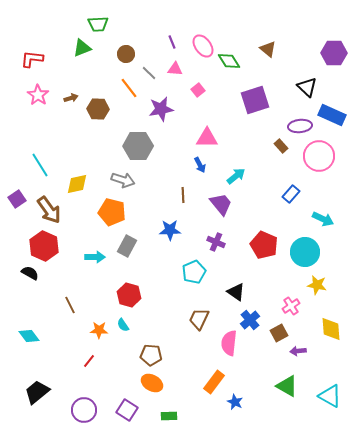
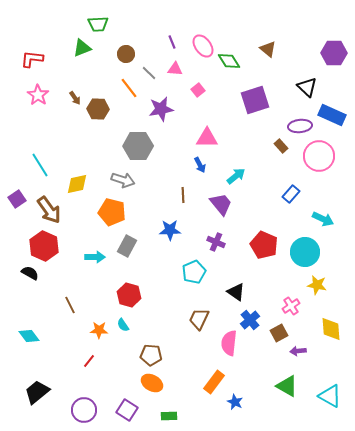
brown arrow at (71, 98): moved 4 px right; rotated 72 degrees clockwise
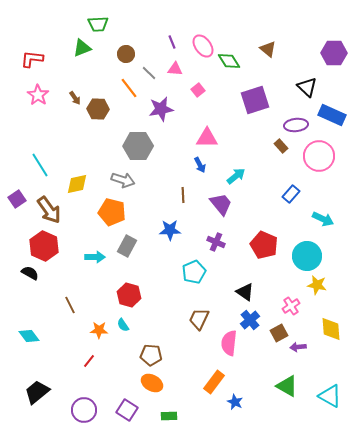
purple ellipse at (300, 126): moved 4 px left, 1 px up
cyan circle at (305, 252): moved 2 px right, 4 px down
black triangle at (236, 292): moved 9 px right
purple arrow at (298, 351): moved 4 px up
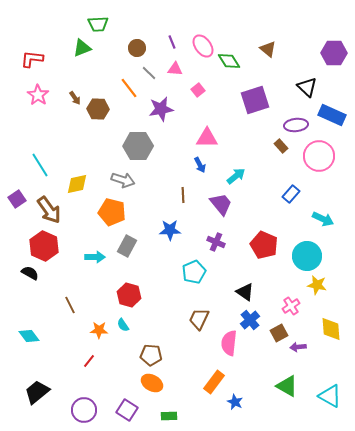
brown circle at (126, 54): moved 11 px right, 6 px up
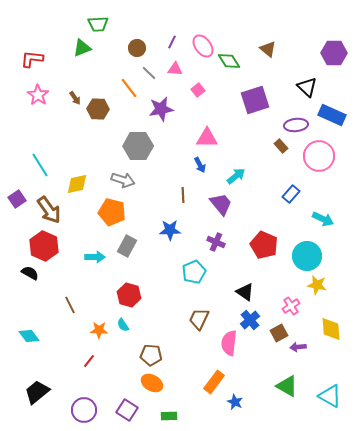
purple line at (172, 42): rotated 48 degrees clockwise
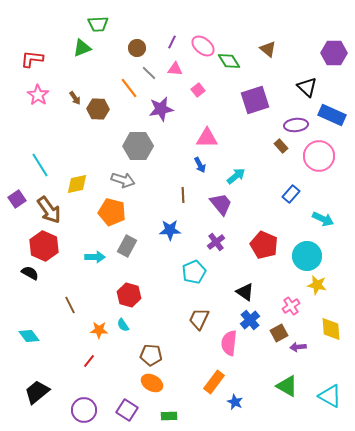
pink ellipse at (203, 46): rotated 15 degrees counterclockwise
purple cross at (216, 242): rotated 30 degrees clockwise
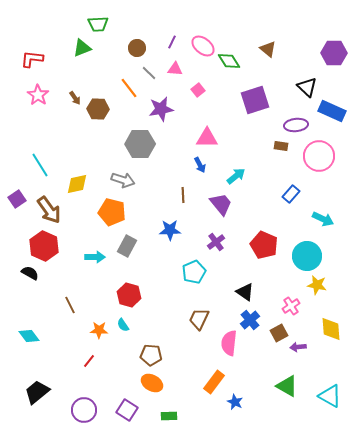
blue rectangle at (332, 115): moved 4 px up
gray hexagon at (138, 146): moved 2 px right, 2 px up
brown rectangle at (281, 146): rotated 40 degrees counterclockwise
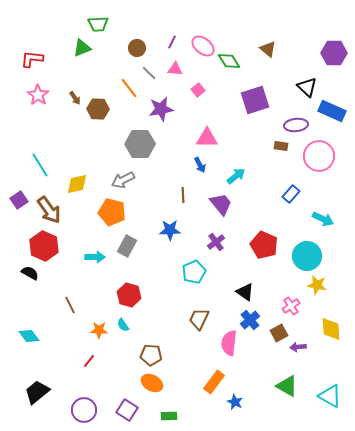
gray arrow at (123, 180): rotated 135 degrees clockwise
purple square at (17, 199): moved 2 px right, 1 px down
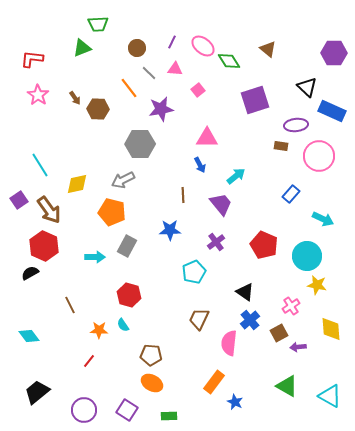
black semicircle at (30, 273): rotated 60 degrees counterclockwise
